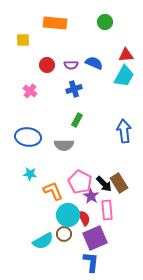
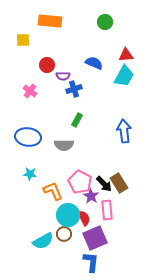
orange rectangle: moved 5 px left, 2 px up
purple semicircle: moved 8 px left, 11 px down
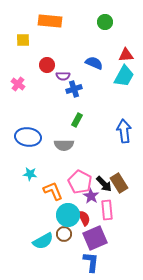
pink cross: moved 12 px left, 7 px up
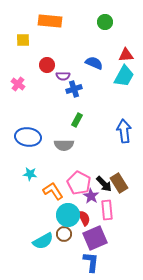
pink pentagon: moved 1 px left, 1 px down
orange L-shape: rotated 10 degrees counterclockwise
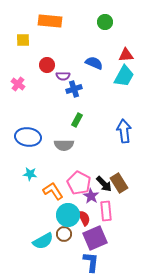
pink rectangle: moved 1 px left, 1 px down
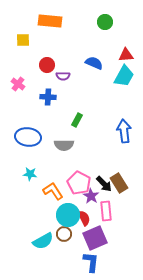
blue cross: moved 26 px left, 8 px down; rotated 21 degrees clockwise
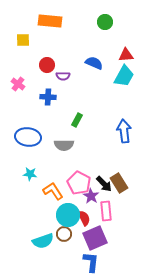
cyan semicircle: rotated 10 degrees clockwise
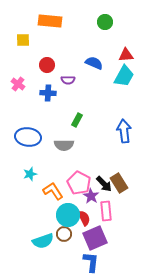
purple semicircle: moved 5 px right, 4 px down
blue cross: moved 4 px up
cyan star: rotated 24 degrees counterclockwise
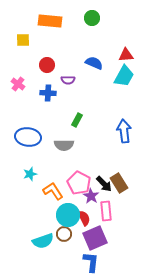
green circle: moved 13 px left, 4 px up
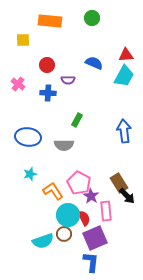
black arrow: moved 23 px right, 12 px down
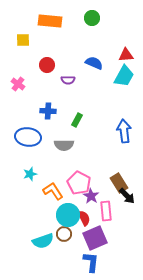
blue cross: moved 18 px down
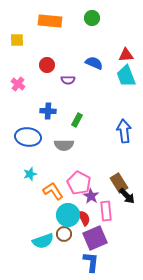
yellow square: moved 6 px left
cyan trapezoid: moved 2 px right; rotated 130 degrees clockwise
